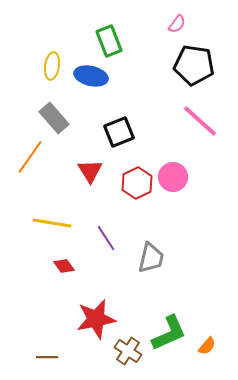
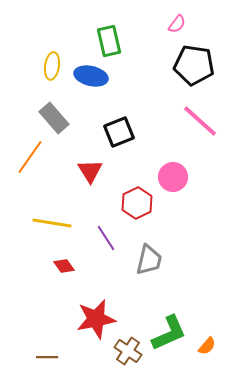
green rectangle: rotated 8 degrees clockwise
red hexagon: moved 20 px down
gray trapezoid: moved 2 px left, 2 px down
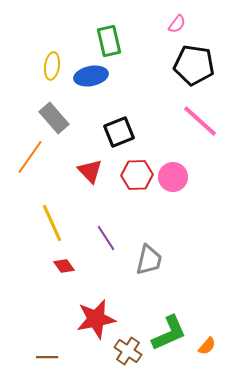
blue ellipse: rotated 24 degrees counterclockwise
red triangle: rotated 12 degrees counterclockwise
red hexagon: moved 28 px up; rotated 24 degrees clockwise
yellow line: rotated 57 degrees clockwise
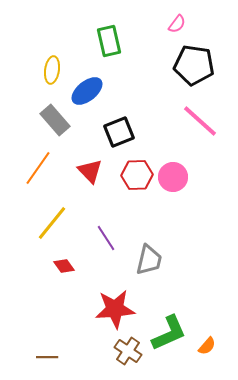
yellow ellipse: moved 4 px down
blue ellipse: moved 4 px left, 15 px down; rotated 28 degrees counterclockwise
gray rectangle: moved 1 px right, 2 px down
orange line: moved 8 px right, 11 px down
yellow line: rotated 63 degrees clockwise
red star: moved 19 px right, 10 px up; rotated 6 degrees clockwise
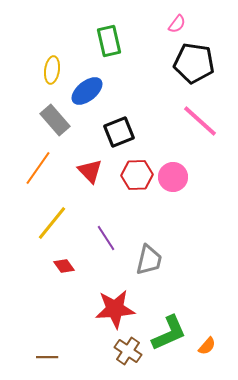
black pentagon: moved 2 px up
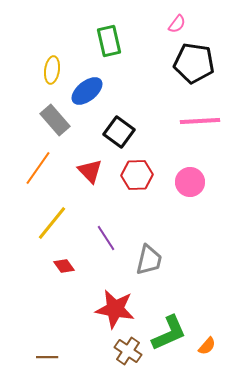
pink line: rotated 45 degrees counterclockwise
black square: rotated 32 degrees counterclockwise
pink circle: moved 17 px right, 5 px down
red star: rotated 15 degrees clockwise
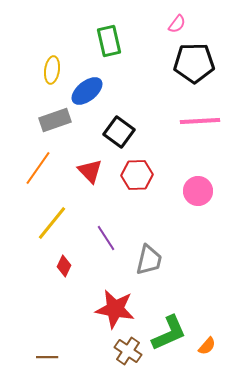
black pentagon: rotated 9 degrees counterclockwise
gray rectangle: rotated 68 degrees counterclockwise
pink circle: moved 8 px right, 9 px down
red diamond: rotated 60 degrees clockwise
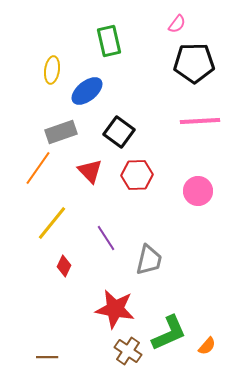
gray rectangle: moved 6 px right, 12 px down
